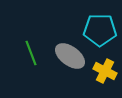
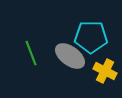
cyan pentagon: moved 9 px left, 7 px down
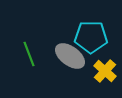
green line: moved 2 px left, 1 px down
yellow cross: rotated 15 degrees clockwise
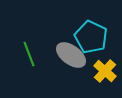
cyan pentagon: rotated 24 degrees clockwise
gray ellipse: moved 1 px right, 1 px up
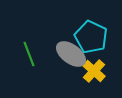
gray ellipse: moved 1 px up
yellow cross: moved 11 px left
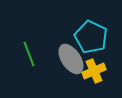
gray ellipse: moved 5 px down; rotated 20 degrees clockwise
yellow cross: rotated 25 degrees clockwise
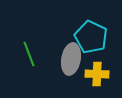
gray ellipse: rotated 44 degrees clockwise
yellow cross: moved 3 px right, 3 px down; rotated 25 degrees clockwise
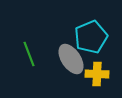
cyan pentagon: rotated 24 degrees clockwise
gray ellipse: rotated 44 degrees counterclockwise
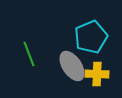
gray ellipse: moved 1 px right, 7 px down
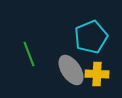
gray ellipse: moved 1 px left, 4 px down
